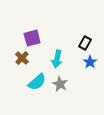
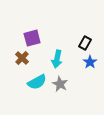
cyan semicircle: rotated 12 degrees clockwise
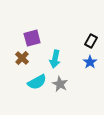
black rectangle: moved 6 px right, 2 px up
cyan arrow: moved 2 px left
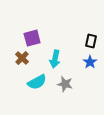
black rectangle: rotated 16 degrees counterclockwise
gray star: moved 5 px right; rotated 14 degrees counterclockwise
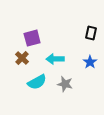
black rectangle: moved 8 px up
cyan arrow: rotated 78 degrees clockwise
